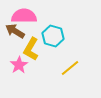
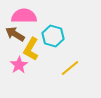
brown arrow: moved 3 px down
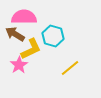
pink semicircle: moved 1 px down
yellow L-shape: rotated 145 degrees counterclockwise
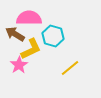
pink semicircle: moved 5 px right, 1 px down
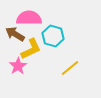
pink star: moved 1 px left, 1 px down
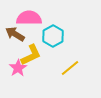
cyan hexagon: rotated 15 degrees clockwise
yellow L-shape: moved 6 px down
pink star: moved 2 px down
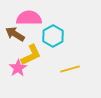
yellow line: moved 1 px down; rotated 24 degrees clockwise
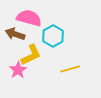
pink semicircle: rotated 15 degrees clockwise
brown arrow: rotated 12 degrees counterclockwise
pink star: moved 2 px down
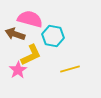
pink semicircle: moved 1 px right, 1 px down
cyan hexagon: rotated 20 degrees counterclockwise
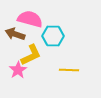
cyan hexagon: rotated 10 degrees counterclockwise
yellow line: moved 1 px left, 1 px down; rotated 18 degrees clockwise
